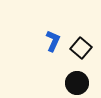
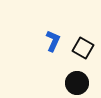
black square: moved 2 px right; rotated 10 degrees counterclockwise
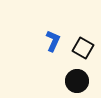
black circle: moved 2 px up
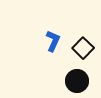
black square: rotated 15 degrees clockwise
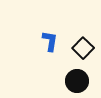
blue L-shape: moved 3 px left; rotated 15 degrees counterclockwise
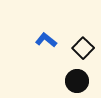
blue L-shape: moved 4 px left, 1 px up; rotated 60 degrees counterclockwise
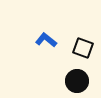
black square: rotated 25 degrees counterclockwise
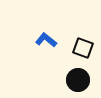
black circle: moved 1 px right, 1 px up
